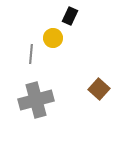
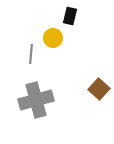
black rectangle: rotated 12 degrees counterclockwise
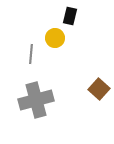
yellow circle: moved 2 px right
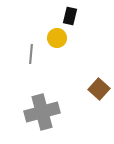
yellow circle: moved 2 px right
gray cross: moved 6 px right, 12 px down
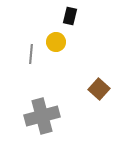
yellow circle: moved 1 px left, 4 px down
gray cross: moved 4 px down
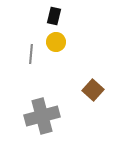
black rectangle: moved 16 px left
brown square: moved 6 px left, 1 px down
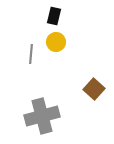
brown square: moved 1 px right, 1 px up
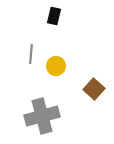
yellow circle: moved 24 px down
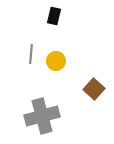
yellow circle: moved 5 px up
